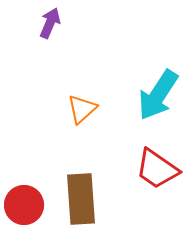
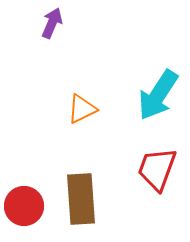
purple arrow: moved 2 px right
orange triangle: rotated 16 degrees clockwise
red trapezoid: rotated 75 degrees clockwise
red circle: moved 1 px down
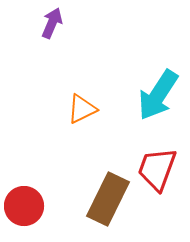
brown rectangle: moved 27 px right; rotated 30 degrees clockwise
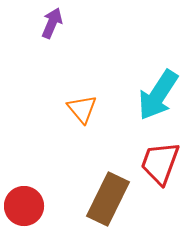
orange triangle: rotated 44 degrees counterclockwise
red trapezoid: moved 3 px right, 6 px up
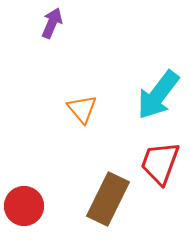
cyan arrow: rotated 4 degrees clockwise
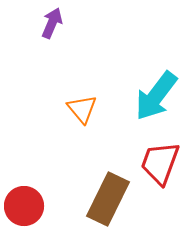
cyan arrow: moved 2 px left, 1 px down
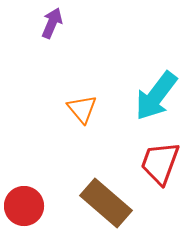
brown rectangle: moved 2 px left, 4 px down; rotated 75 degrees counterclockwise
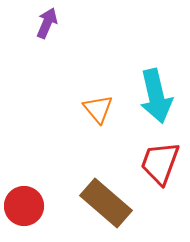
purple arrow: moved 5 px left
cyan arrow: rotated 50 degrees counterclockwise
orange triangle: moved 16 px right
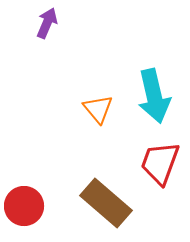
cyan arrow: moved 2 px left
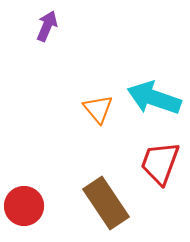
purple arrow: moved 3 px down
cyan arrow: moved 2 px down; rotated 122 degrees clockwise
brown rectangle: rotated 15 degrees clockwise
